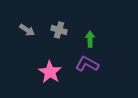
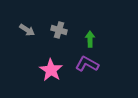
pink star: moved 1 px right, 2 px up
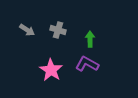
gray cross: moved 1 px left
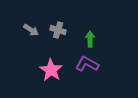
gray arrow: moved 4 px right
